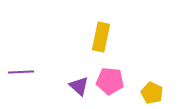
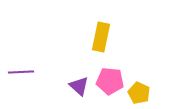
yellow pentagon: moved 13 px left
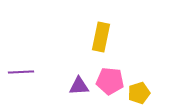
purple triangle: rotated 45 degrees counterclockwise
yellow pentagon: rotated 30 degrees clockwise
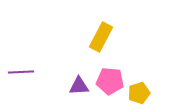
yellow rectangle: rotated 16 degrees clockwise
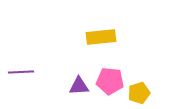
yellow rectangle: rotated 56 degrees clockwise
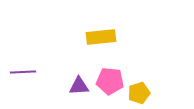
purple line: moved 2 px right
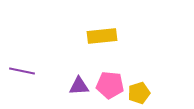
yellow rectangle: moved 1 px right, 1 px up
purple line: moved 1 px left, 1 px up; rotated 15 degrees clockwise
pink pentagon: moved 4 px down
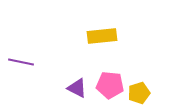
purple line: moved 1 px left, 9 px up
purple triangle: moved 2 px left, 2 px down; rotated 30 degrees clockwise
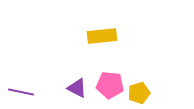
purple line: moved 30 px down
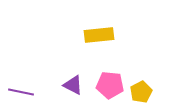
yellow rectangle: moved 3 px left, 1 px up
purple triangle: moved 4 px left, 3 px up
yellow pentagon: moved 2 px right, 1 px up; rotated 10 degrees counterclockwise
